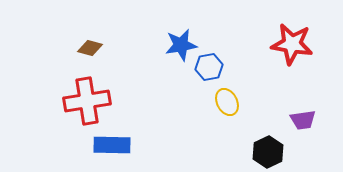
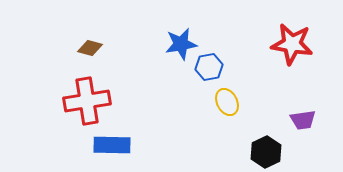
blue star: moved 1 px up
black hexagon: moved 2 px left
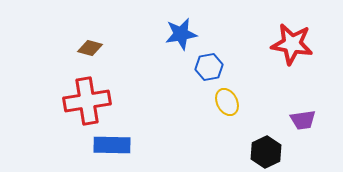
blue star: moved 10 px up
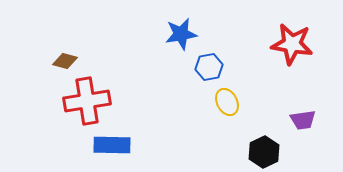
brown diamond: moved 25 px left, 13 px down
black hexagon: moved 2 px left
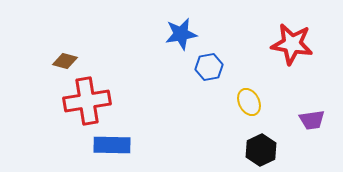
yellow ellipse: moved 22 px right
purple trapezoid: moved 9 px right
black hexagon: moved 3 px left, 2 px up
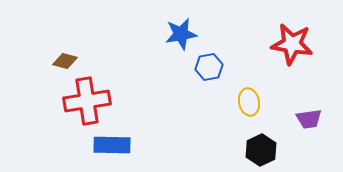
yellow ellipse: rotated 16 degrees clockwise
purple trapezoid: moved 3 px left, 1 px up
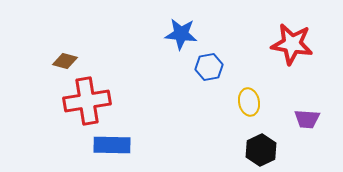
blue star: rotated 16 degrees clockwise
purple trapezoid: moved 2 px left; rotated 12 degrees clockwise
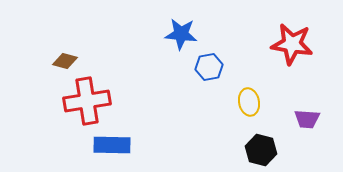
black hexagon: rotated 20 degrees counterclockwise
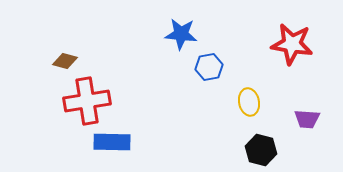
blue rectangle: moved 3 px up
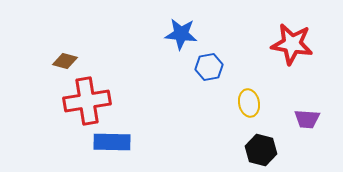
yellow ellipse: moved 1 px down
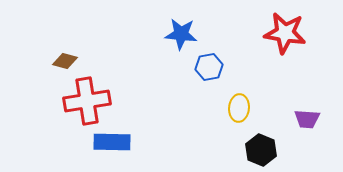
red star: moved 7 px left, 11 px up
yellow ellipse: moved 10 px left, 5 px down; rotated 16 degrees clockwise
black hexagon: rotated 8 degrees clockwise
